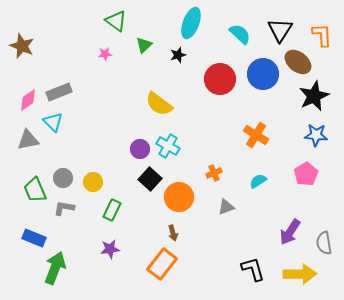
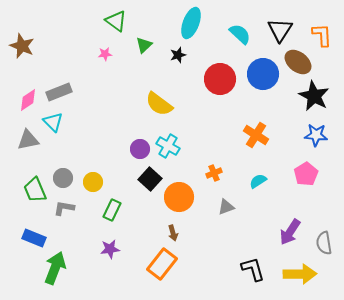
black star at (314, 96): rotated 20 degrees counterclockwise
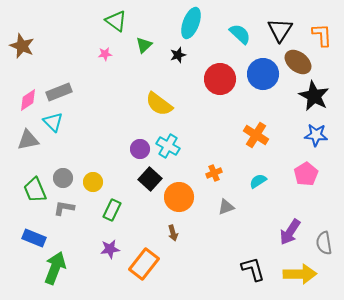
orange rectangle at (162, 264): moved 18 px left
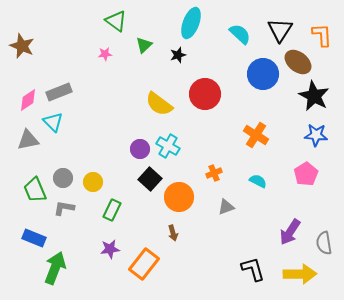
red circle at (220, 79): moved 15 px left, 15 px down
cyan semicircle at (258, 181): rotated 60 degrees clockwise
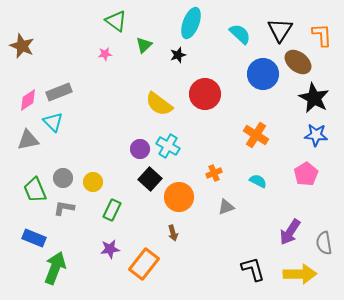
black star at (314, 96): moved 2 px down
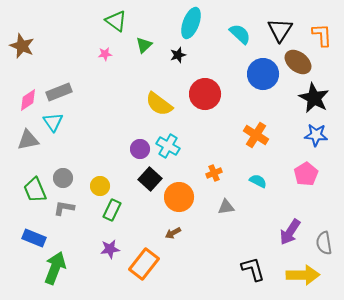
cyan triangle at (53, 122): rotated 10 degrees clockwise
yellow circle at (93, 182): moved 7 px right, 4 px down
gray triangle at (226, 207): rotated 12 degrees clockwise
brown arrow at (173, 233): rotated 77 degrees clockwise
yellow arrow at (300, 274): moved 3 px right, 1 px down
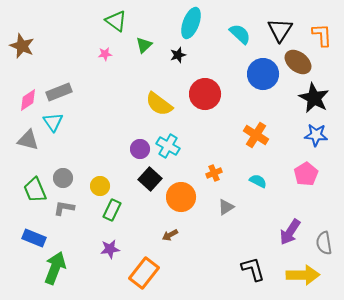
gray triangle at (28, 140): rotated 25 degrees clockwise
orange circle at (179, 197): moved 2 px right
gray triangle at (226, 207): rotated 24 degrees counterclockwise
brown arrow at (173, 233): moved 3 px left, 2 px down
orange rectangle at (144, 264): moved 9 px down
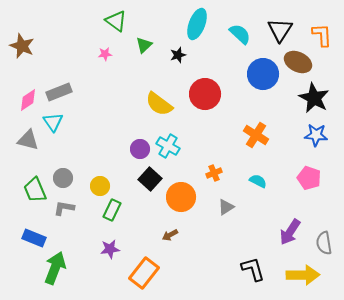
cyan ellipse at (191, 23): moved 6 px right, 1 px down
brown ellipse at (298, 62): rotated 12 degrees counterclockwise
pink pentagon at (306, 174): moved 3 px right, 4 px down; rotated 20 degrees counterclockwise
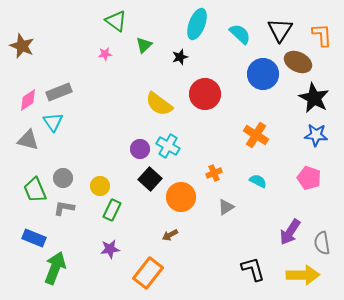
black star at (178, 55): moved 2 px right, 2 px down
gray semicircle at (324, 243): moved 2 px left
orange rectangle at (144, 273): moved 4 px right
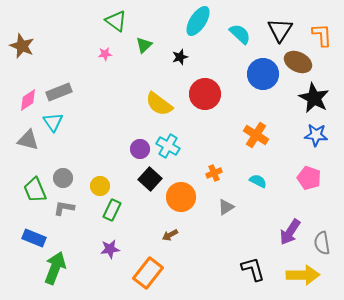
cyan ellipse at (197, 24): moved 1 px right, 3 px up; rotated 12 degrees clockwise
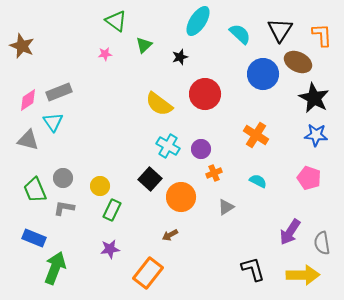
purple circle at (140, 149): moved 61 px right
